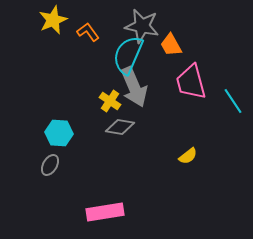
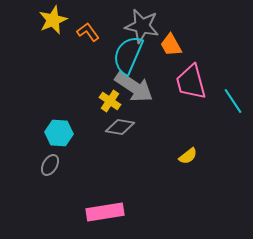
gray arrow: rotated 33 degrees counterclockwise
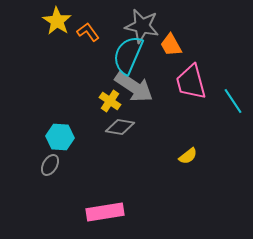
yellow star: moved 4 px right, 1 px down; rotated 16 degrees counterclockwise
cyan hexagon: moved 1 px right, 4 px down
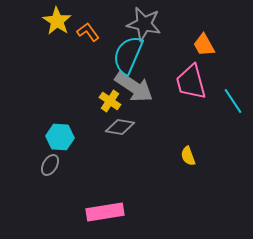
gray star: moved 2 px right, 2 px up
orange trapezoid: moved 33 px right
yellow semicircle: rotated 108 degrees clockwise
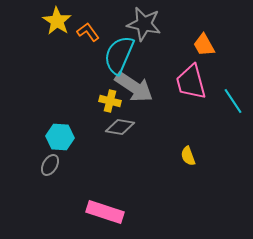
cyan semicircle: moved 9 px left
yellow cross: rotated 20 degrees counterclockwise
pink rectangle: rotated 27 degrees clockwise
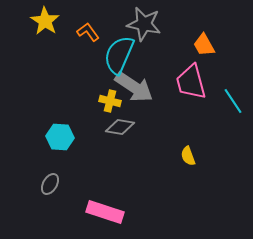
yellow star: moved 12 px left
gray ellipse: moved 19 px down
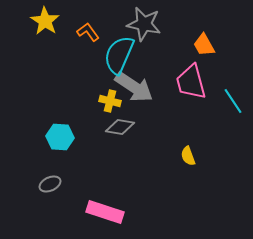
gray ellipse: rotated 35 degrees clockwise
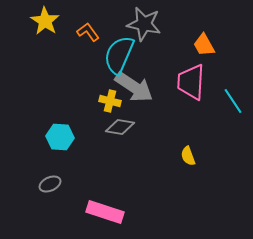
pink trapezoid: rotated 18 degrees clockwise
